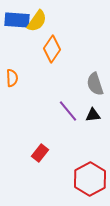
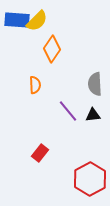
yellow semicircle: rotated 10 degrees clockwise
orange semicircle: moved 23 px right, 7 px down
gray semicircle: rotated 15 degrees clockwise
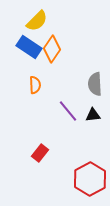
blue rectangle: moved 12 px right, 27 px down; rotated 30 degrees clockwise
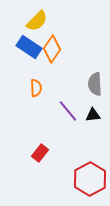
orange semicircle: moved 1 px right, 3 px down
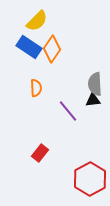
black triangle: moved 15 px up
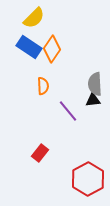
yellow semicircle: moved 3 px left, 3 px up
orange semicircle: moved 7 px right, 2 px up
red hexagon: moved 2 px left
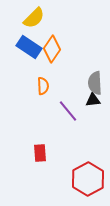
gray semicircle: moved 1 px up
red rectangle: rotated 42 degrees counterclockwise
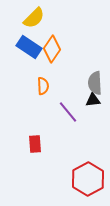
purple line: moved 1 px down
red rectangle: moved 5 px left, 9 px up
